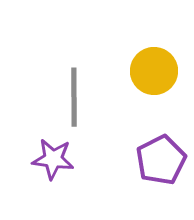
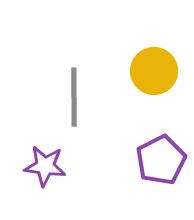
purple star: moved 8 px left, 7 px down
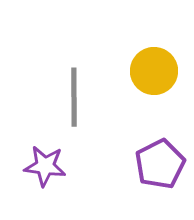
purple pentagon: moved 1 px left, 4 px down
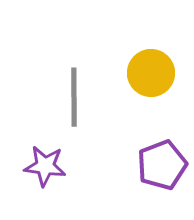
yellow circle: moved 3 px left, 2 px down
purple pentagon: moved 2 px right, 1 px down; rotated 6 degrees clockwise
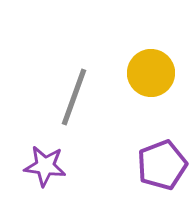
gray line: rotated 20 degrees clockwise
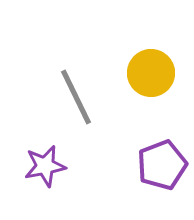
gray line: moved 2 px right; rotated 46 degrees counterclockwise
purple star: rotated 18 degrees counterclockwise
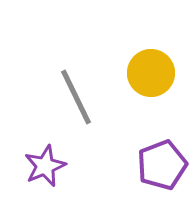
purple star: rotated 12 degrees counterclockwise
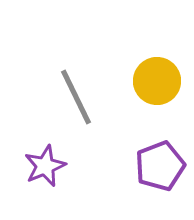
yellow circle: moved 6 px right, 8 px down
purple pentagon: moved 2 px left, 1 px down
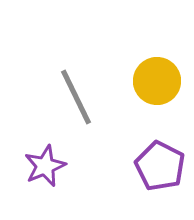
purple pentagon: rotated 24 degrees counterclockwise
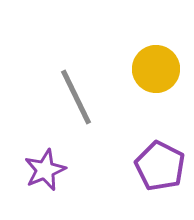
yellow circle: moved 1 px left, 12 px up
purple star: moved 4 px down
